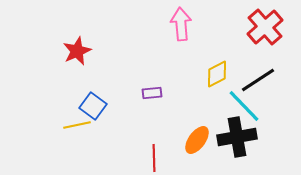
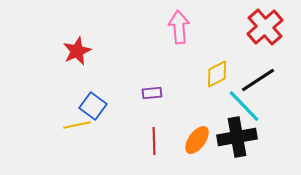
pink arrow: moved 2 px left, 3 px down
red line: moved 17 px up
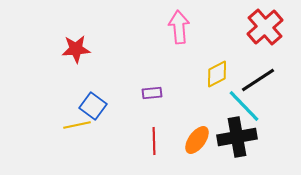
red star: moved 1 px left, 2 px up; rotated 20 degrees clockwise
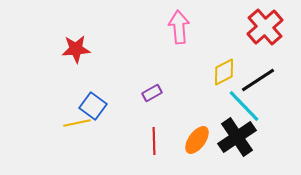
yellow diamond: moved 7 px right, 2 px up
purple rectangle: rotated 24 degrees counterclockwise
yellow line: moved 2 px up
black cross: rotated 24 degrees counterclockwise
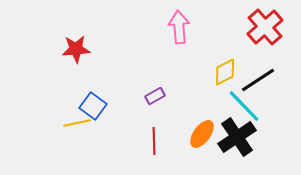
yellow diamond: moved 1 px right
purple rectangle: moved 3 px right, 3 px down
orange ellipse: moved 5 px right, 6 px up
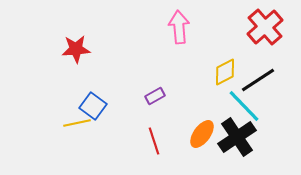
red line: rotated 16 degrees counterclockwise
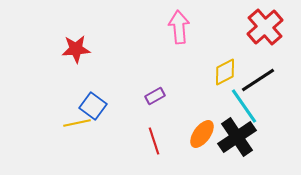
cyan line: rotated 9 degrees clockwise
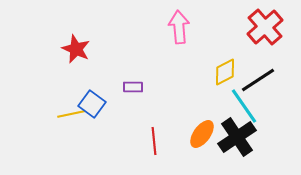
red star: rotated 28 degrees clockwise
purple rectangle: moved 22 px left, 9 px up; rotated 30 degrees clockwise
blue square: moved 1 px left, 2 px up
yellow line: moved 6 px left, 9 px up
red line: rotated 12 degrees clockwise
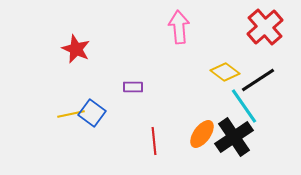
yellow diamond: rotated 64 degrees clockwise
blue square: moved 9 px down
black cross: moved 3 px left
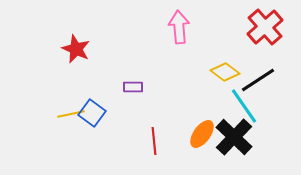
black cross: rotated 12 degrees counterclockwise
